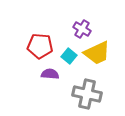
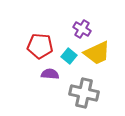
gray cross: moved 3 px left, 1 px up
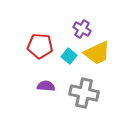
purple semicircle: moved 4 px left, 12 px down
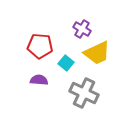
cyan square: moved 3 px left, 7 px down
purple semicircle: moved 7 px left, 6 px up
gray cross: rotated 12 degrees clockwise
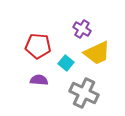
red pentagon: moved 2 px left
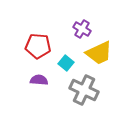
yellow trapezoid: moved 2 px right
gray cross: moved 3 px up
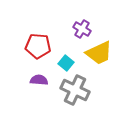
gray cross: moved 9 px left
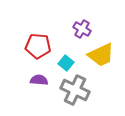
yellow trapezoid: moved 2 px right, 2 px down
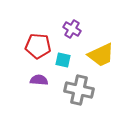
purple cross: moved 10 px left
cyan square: moved 3 px left, 3 px up; rotated 28 degrees counterclockwise
gray cross: moved 4 px right; rotated 12 degrees counterclockwise
